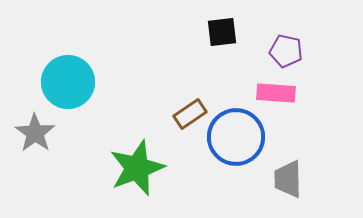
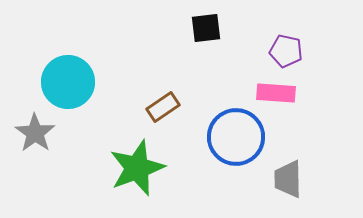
black square: moved 16 px left, 4 px up
brown rectangle: moved 27 px left, 7 px up
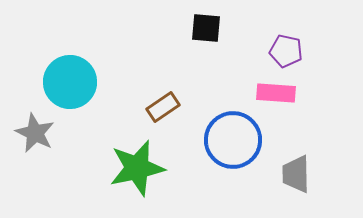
black square: rotated 12 degrees clockwise
cyan circle: moved 2 px right
gray star: rotated 9 degrees counterclockwise
blue circle: moved 3 px left, 3 px down
green star: rotated 8 degrees clockwise
gray trapezoid: moved 8 px right, 5 px up
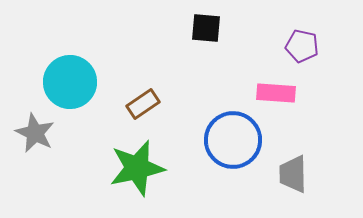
purple pentagon: moved 16 px right, 5 px up
brown rectangle: moved 20 px left, 3 px up
gray trapezoid: moved 3 px left
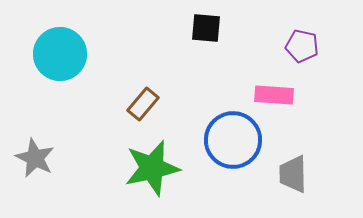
cyan circle: moved 10 px left, 28 px up
pink rectangle: moved 2 px left, 2 px down
brown rectangle: rotated 16 degrees counterclockwise
gray star: moved 25 px down
green star: moved 15 px right
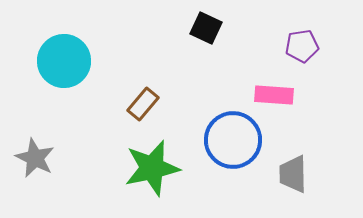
black square: rotated 20 degrees clockwise
purple pentagon: rotated 20 degrees counterclockwise
cyan circle: moved 4 px right, 7 px down
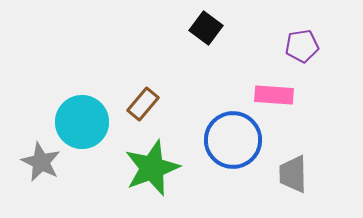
black square: rotated 12 degrees clockwise
cyan circle: moved 18 px right, 61 px down
gray star: moved 6 px right, 4 px down
green star: rotated 8 degrees counterclockwise
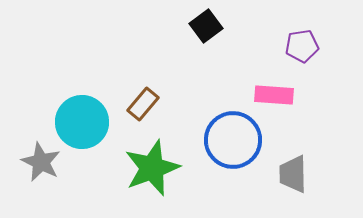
black square: moved 2 px up; rotated 16 degrees clockwise
